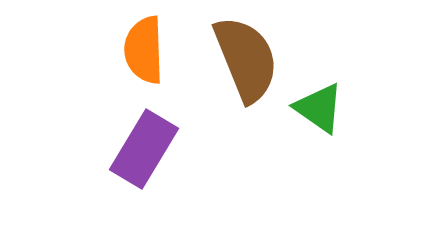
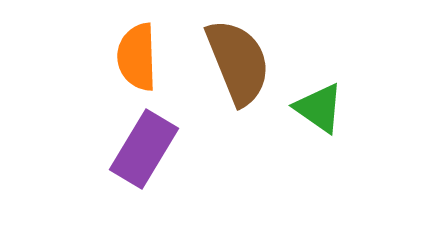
orange semicircle: moved 7 px left, 7 px down
brown semicircle: moved 8 px left, 3 px down
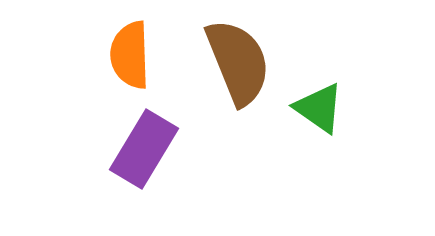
orange semicircle: moved 7 px left, 2 px up
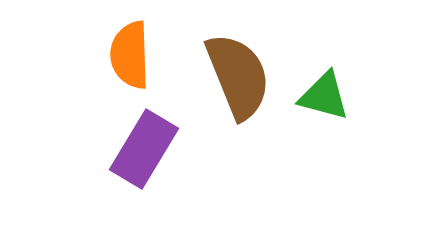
brown semicircle: moved 14 px down
green triangle: moved 5 px right, 12 px up; rotated 20 degrees counterclockwise
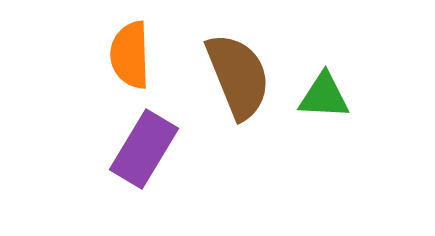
green triangle: rotated 12 degrees counterclockwise
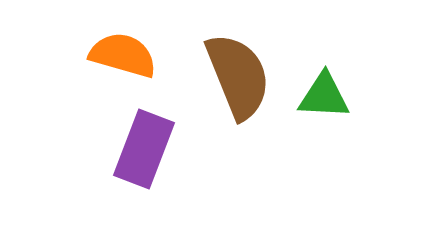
orange semicircle: moved 7 px left; rotated 108 degrees clockwise
purple rectangle: rotated 10 degrees counterclockwise
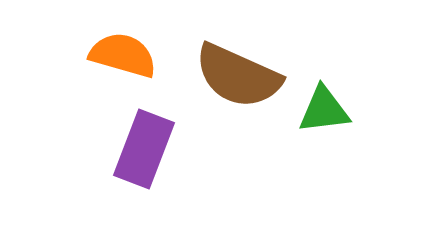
brown semicircle: rotated 136 degrees clockwise
green triangle: moved 14 px down; rotated 10 degrees counterclockwise
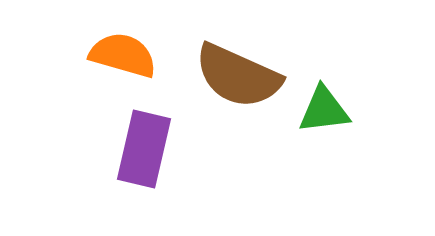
purple rectangle: rotated 8 degrees counterclockwise
